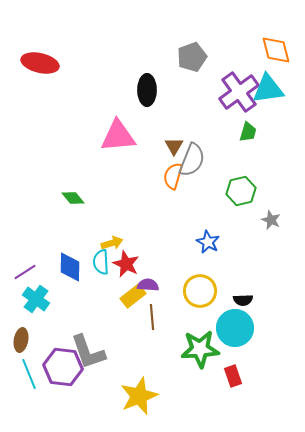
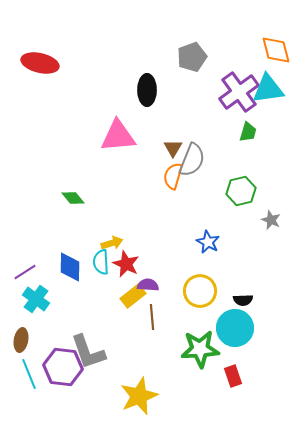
brown triangle: moved 1 px left, 2 px down
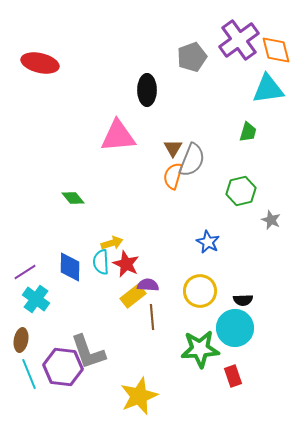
purple cross: moved 52 px up
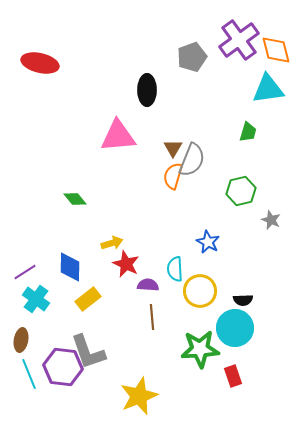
green diamond: moved 2 px right, 1 px down
cyan semicircle: moved 74 px right, 7 px down
yellow rectangle: moved 45 px left, 3 px down
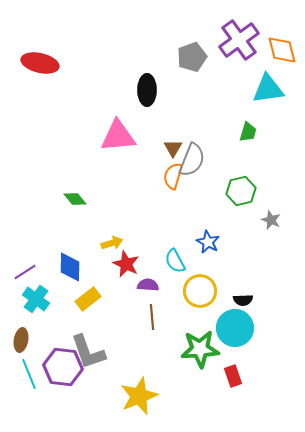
orange diamond: moved 6 px right
cyan semicircle: moved 8 px up; rotated 25 degrees counterclockwise
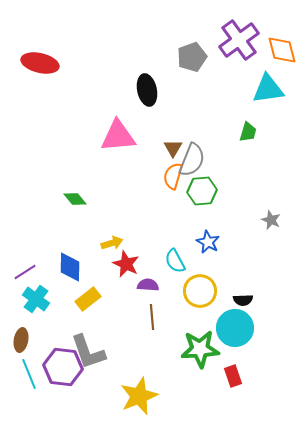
black ellipse: rotated 12 degrees counterclockwise
green hexagon: moved 39 px left; rotated 8 degrees clockwise
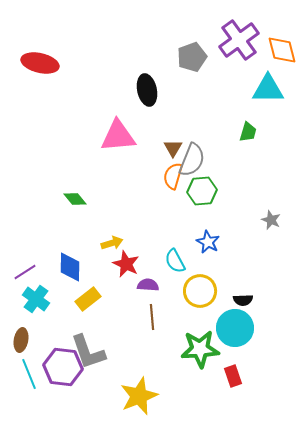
cyan triangle: rotated 8 degrees clockwise
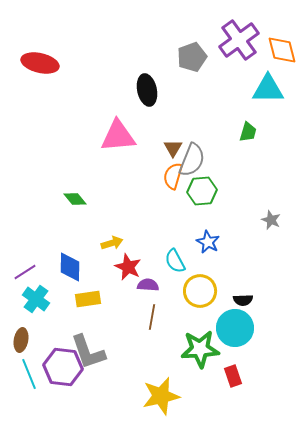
red star: moved 2 px right, 3 px down
yellow rectangle: rotated 30 degrees clockwise
brown line: rotated 15 degrees clockwise
yellow star: moved 22 px right; rotated 9 degrees clockwise
